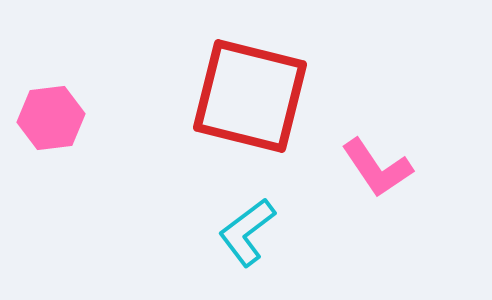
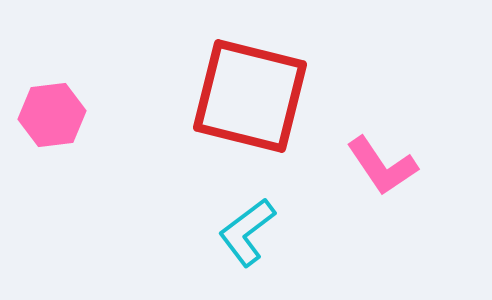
pink hexagon: moved 1 px right, 3 px up
pink L-shape: moved 5 px right, 2 px up
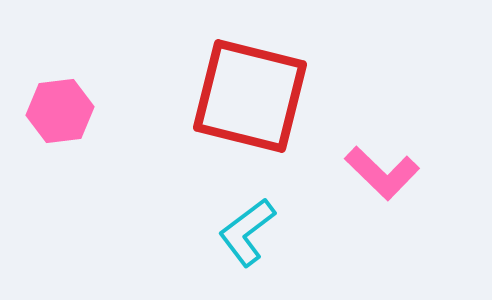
pink hexagon: moved 8 px right, 4 px up
pink L-shape: moved 7 px down; rotated 12 degrees counterclockwise
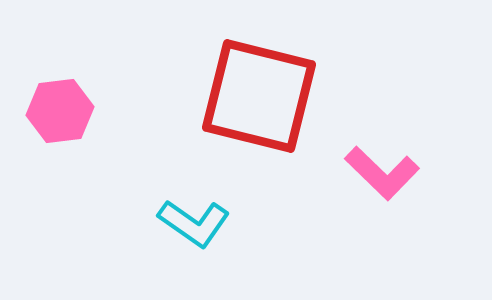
red square: moved 9 px right
cyan L-shape: moved 53 px left, 9 px up; rotated 108 degrees counterclockwise
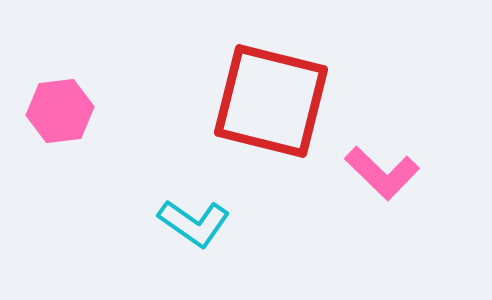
red square: moved 12 px right, 5 px down
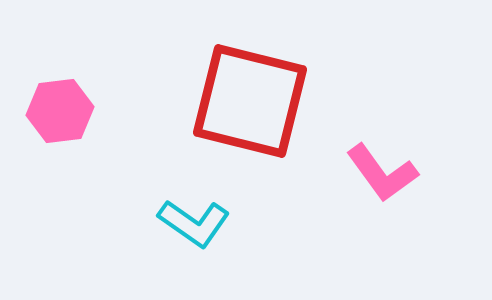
red square: moved 21 px left
pink L-shape: rotated 10 degrees clockwise
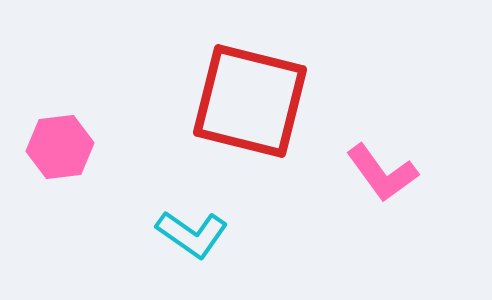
pink hexagon: moved 36 px down
cyan L-shape: moved 2 px left, 11 px down
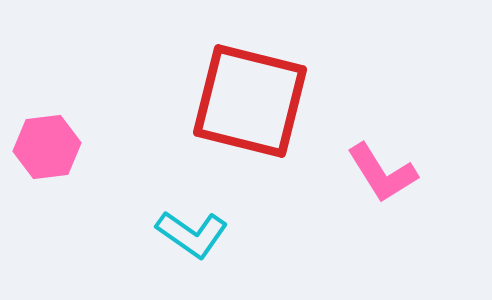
pink hexagon: moved 13 px left
pink L-shape: rotated 4 degrees clockwise
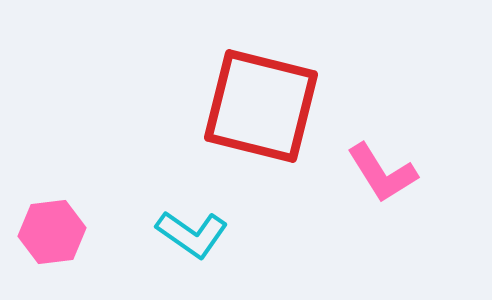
red square: moved 11 px right, 5 px down
pink hexagon: moved 5 px right, 85 px down
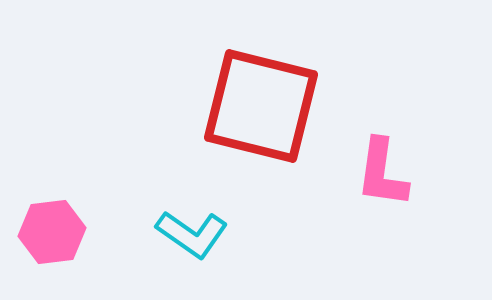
pink L-shape: rotated 40 degrees clockwise
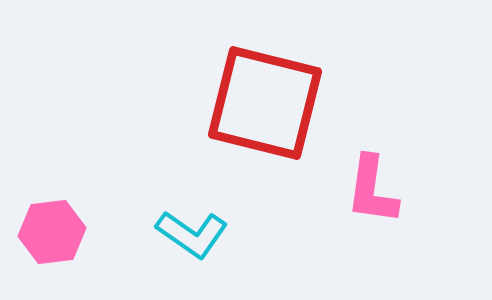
red square: moved 4 px right, 3 px up
pink L-shape: moved 10 px left, 17 px down
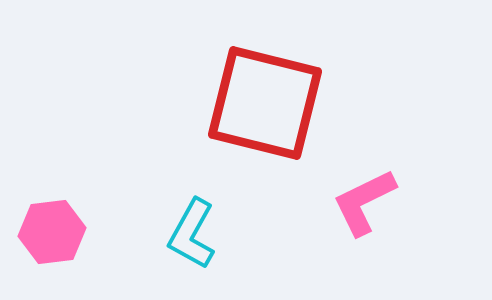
pink L-shape: moved 8 px left, 12 px down; rotated 56 degrees clockwise
cyan L-shape: rotated 84 degrees clockwise
